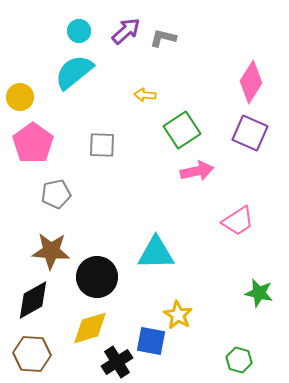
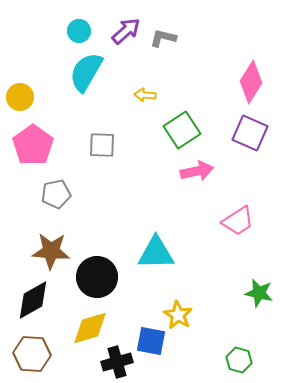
cyan semicircle: moved 12 px right; rotated 21 degrees counterclockwise
pink pentagon: moved 2 px down
black cross: rotated 16 degrees clockwise
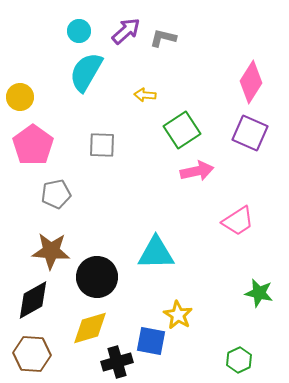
green hexagon: rotated 20 degrees clockwise
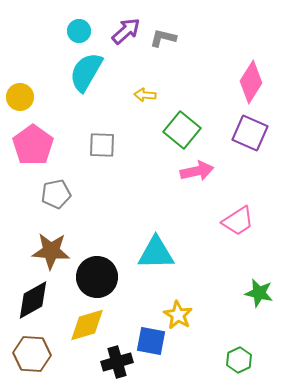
green square: rotated 18 degrees counterclockwise
yellow diamond: moved 3 px left, 3 px up
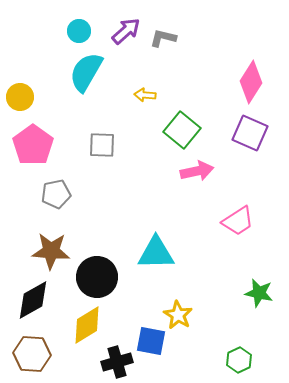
yellow diamond: rotated 15 degrees counterclockwise
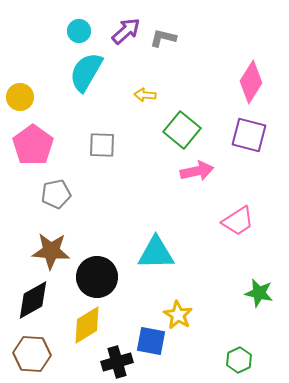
purple square: moved 1 px left, 2 px down; rotated 9 degrees counterclockwise
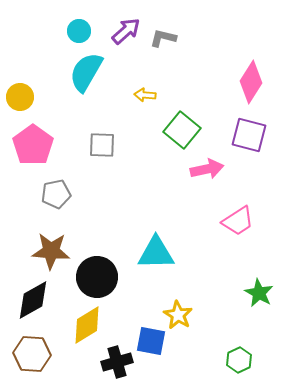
pink arrow: moved 10 px right, 2 px up
green star: rotated 16 degrees clockwise
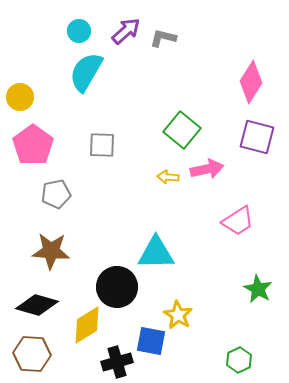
yellow arrow: moved 23 px right, 82 px down
purple square: moved 8 px right, 2 px down
black circle: moved 20 px right, 10 px down
green star: moved 1 px left, 4 px up
black diamond: moved 4 px right, 5 px down; rotated 45 degrees clockwise
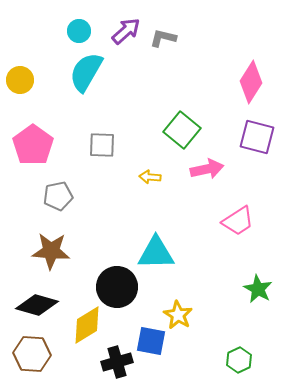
yellow circle: moved 17 px up
yellow arrow: moved 18 px left
gray pentagon: moved 2 px right, 2 px down
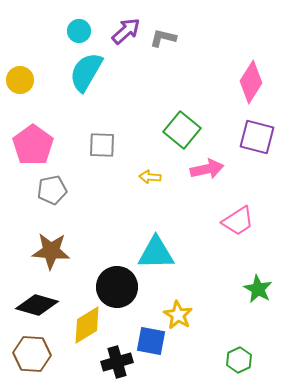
gray pentagon: moved 6 px left, 6 px up
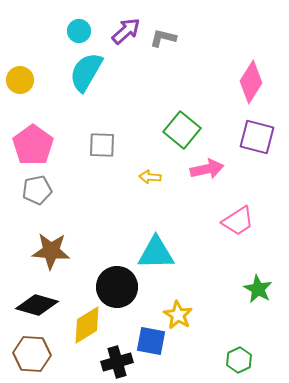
gray pentagon: moved 15 px left
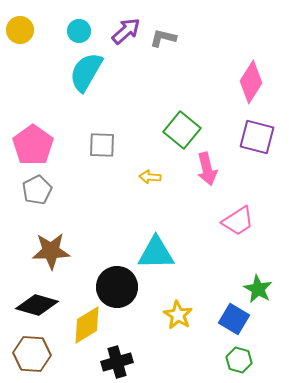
yellow circle: moved 50 px up
pink arrow: rotated 88 degrees clockwise
gray pentagon: rotated 16 degrees counterclockwise
brown star: rotated 6 degrees counterclockwise
blue square: moved 83 px right, 22 px up; rotated 20 degrees clockwise
green hexagon: rotated 20 degrees counterclockwise
